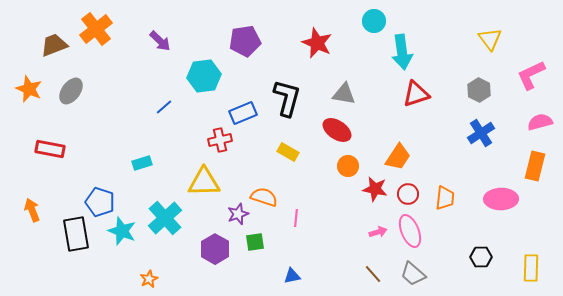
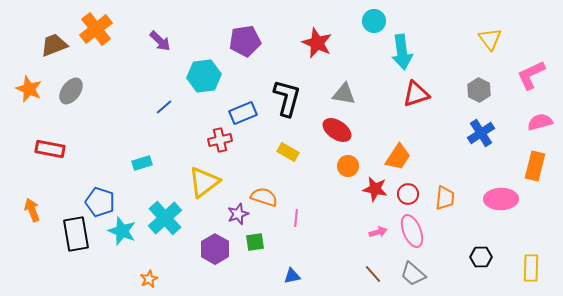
yellow triangle at (204, 182): rotated 36 degrees counterclockwise
pink ellipse at (410, 231): moved 2 px right
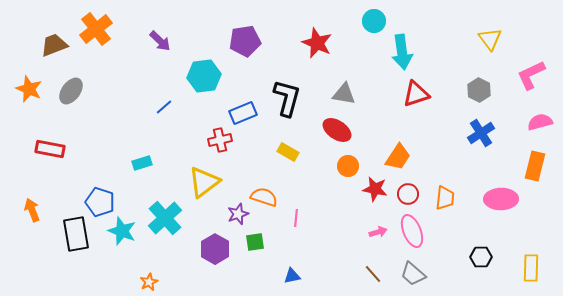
orange star at (149, 279): moved 3 px down
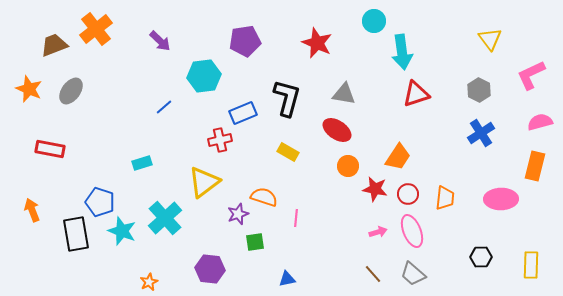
purple hexagon at (215, 249): moved 5 px left, 20 px down; rotated 24 degrees counterclockwise
yellow rectangle at (531, 268): moved 3 px up
blue triangle at (292, 276): moved 5 px left, 3 px down
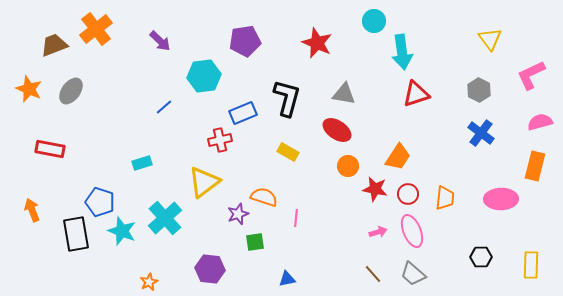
blue cross at (481, 133): rotated 20 degrees counterclockwise
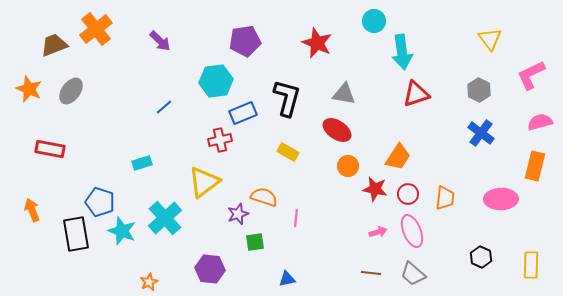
cyan hexagon at (204, 76): moved 12 px right, 5 px down
black hexagon at (481, 257): rotated 25 degrees clockwise
brown line at (373, 274): moved 2 px left, 1 px up; rotated 42 degrees counterclockwise
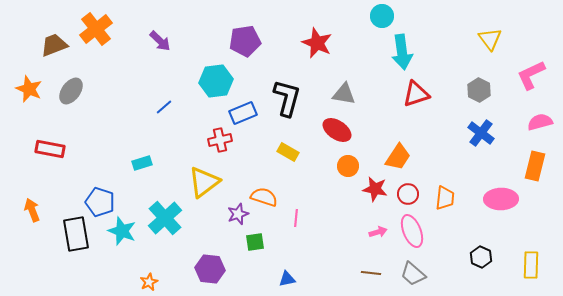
cyan circle at (374, 21): moved 8 px right, 5 px up
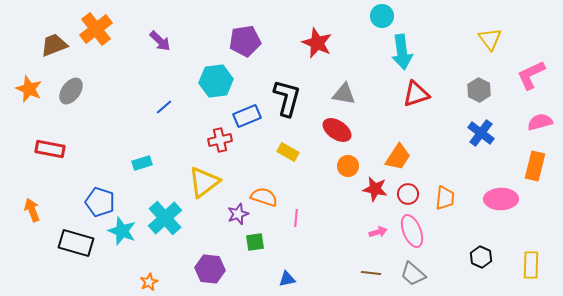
blue rectangle at (243, 113): moved 4 px right, 3 px down
black rectangle at (76, 234): moved 9 px down; rotated 64 degrees counterclockwise
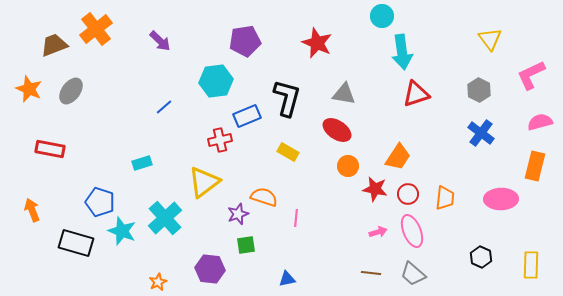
green square at (255, 242): moved 9 px left, 3 px down
orange star at (149, 282): moved 9 px right
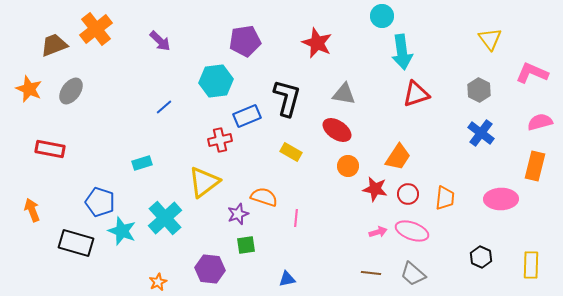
pink L-shape at (531, 75): moved 1 px right, 2 px up; rotated 48 degrees clockwise
yellow rectangle at (288, 152): moved 3 px right
pink ellipse at (412, 231): rotated 48 degrees counterclockwise
